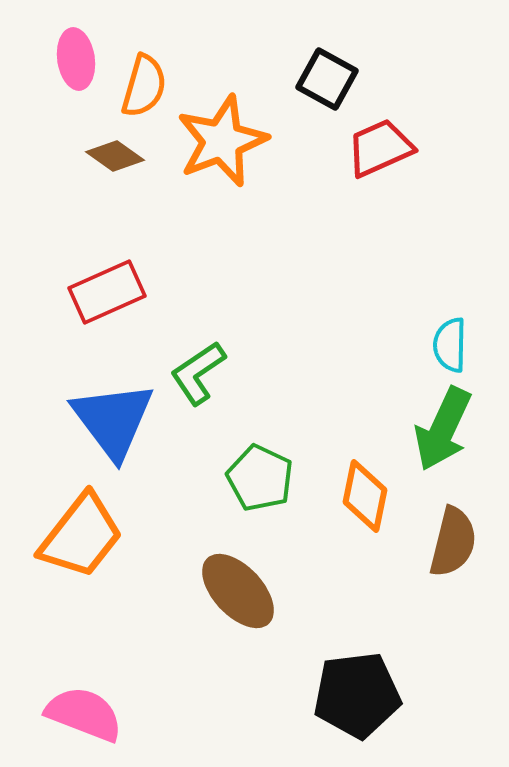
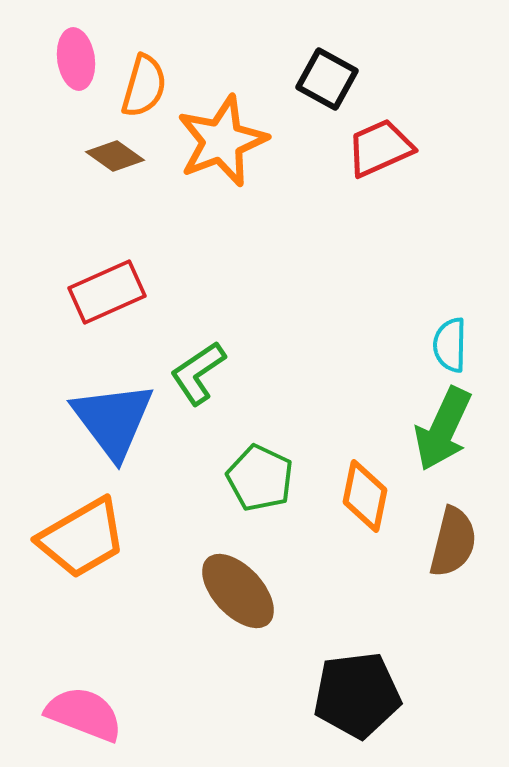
orange trapezoid: moved 1 px right, 2 px down; rotated 22 degrees clockwise
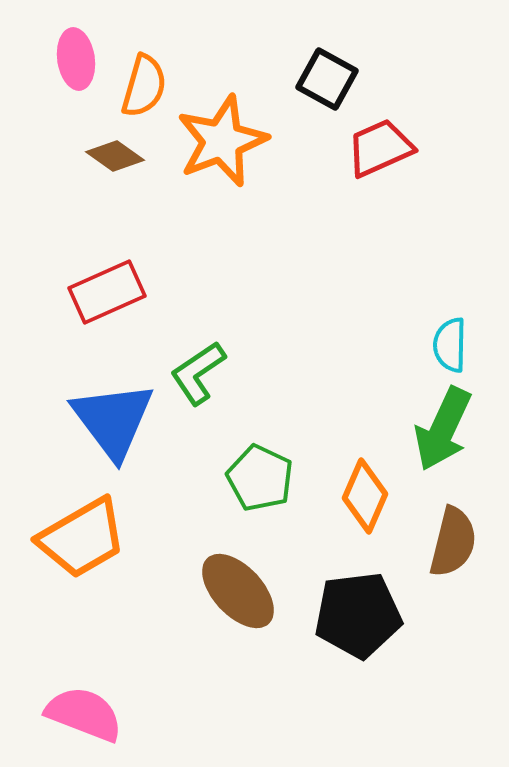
orange diamond: rotated 12 degrees clockwise
black pentagon: moved 1 px right, 80 px up
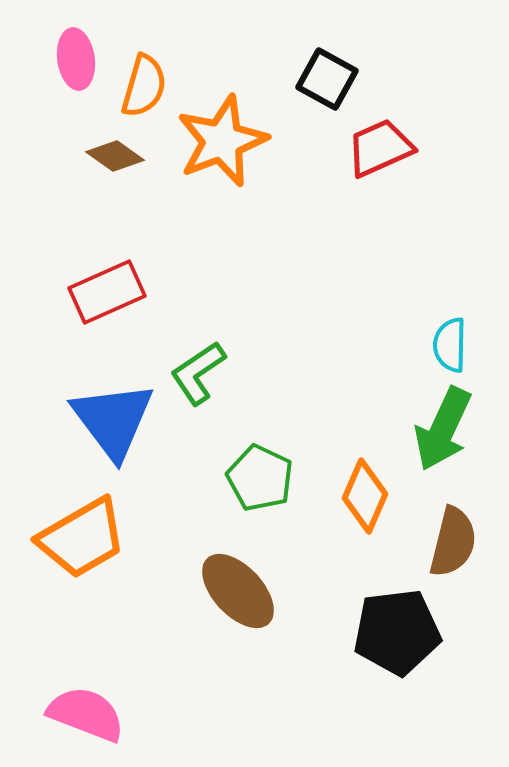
black pentagon: moved 39 px right, 17 px down
pink semicircle: moved 2 px right
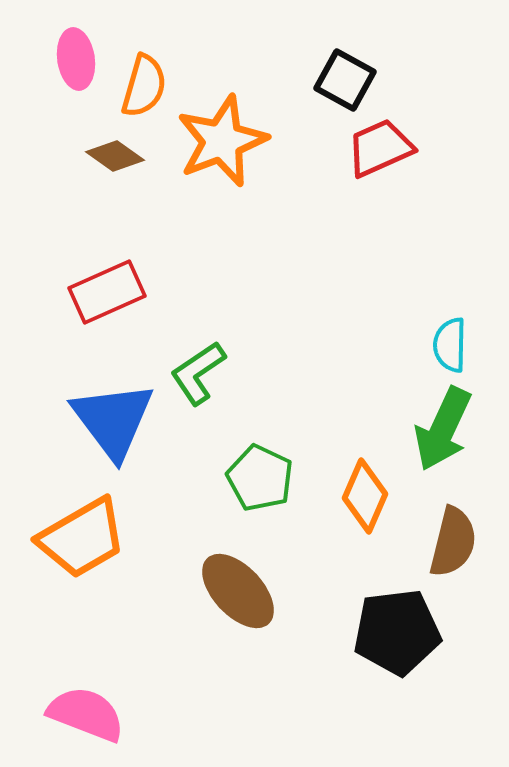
black square: moved 18 px right, 1 px down
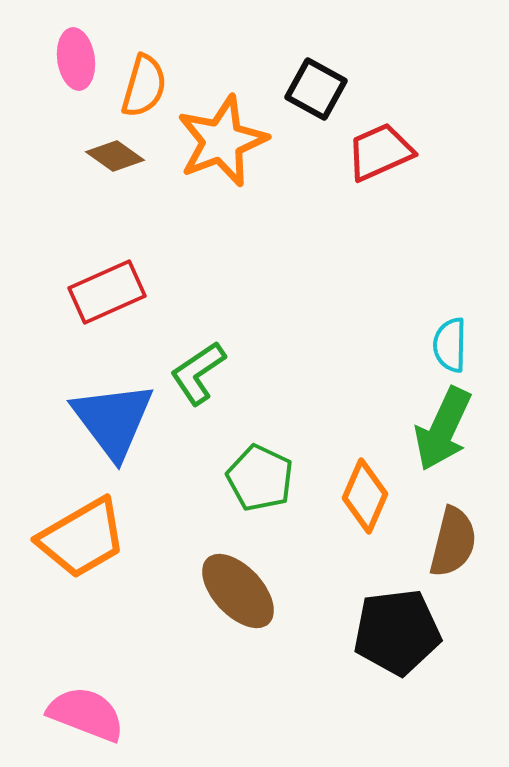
black square: moved 29 px left, 9 px down
red trapezoid: moved 4 px down
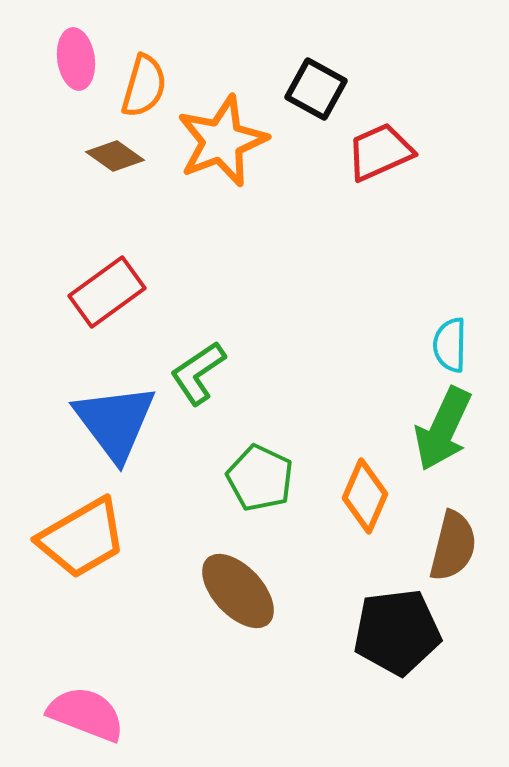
red rectangle: rotated 12 degrees counterclockwise
blue triangle: moved 2 px right, 2 px down
brown semicircle: moved 4 px down
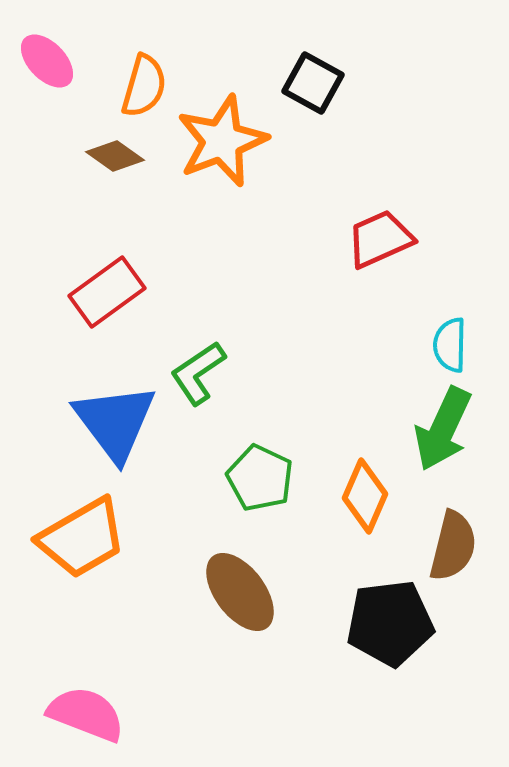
pink ellipse: moved 29 px left, 2 px down; rotated 36 degrees counterclockwise
black square: moved 3 px left, 6 px up
red trapezoid: moved 87 px down
brown ellipse: moved 2 px right, 1 px down; rotated 6 degrees clockwise
black pentagon: moved 7 px left, 9 px up
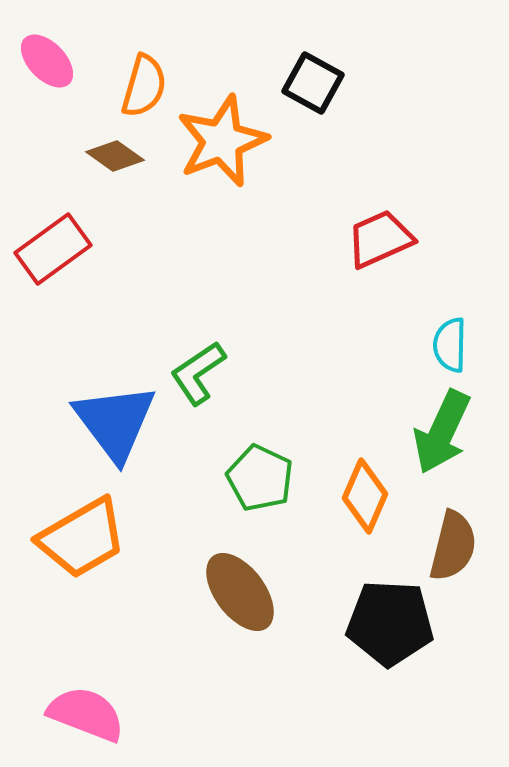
red rectangle: moved 54 px left, 43 px up
green arrow: moved 1 px left, 3 px down
black pentagon: rotated 10 degrees clockwise
